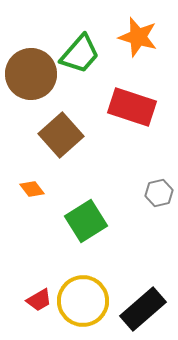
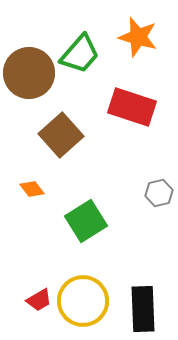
brown circle: moved 2 px left, 1 px up
black rectangle: rotated 51 degrees counterclockwise
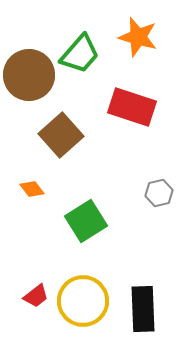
brown circle: moved 2 px down
red trapezoid: moved 3 px left, 4 px up; rotated 8 degrees counterclockwise
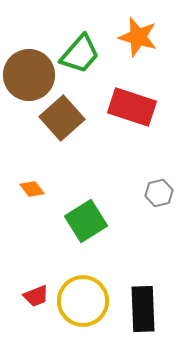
brown square: moved 1 px right, 17 px up
red trapezoid: rotated 16 degrees clockwise
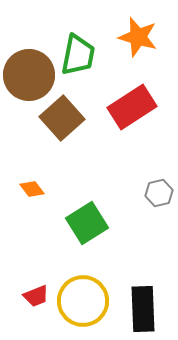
green trapezoid: moved 2 px left, 1 px down; rotated 30 degrees counterclockwise
red rectangle: rotated 51 degrees counterclockwise
green square: moved 1 px right, 2 px down
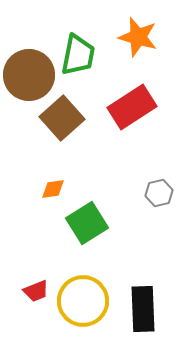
orange diamond: moved 21 px right; rotated 60 degrees counterclockwise
red trapezoid: moved 5 px up
